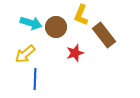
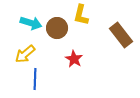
yellow L-shape: rotated 10 degrees counterclockwise
brown circle: moved 1 px right, 1 px down
brown rectangle: moved 17 px right
red star: moved 1 px left, 6 px down; rotated 24 degrees counterclockwise
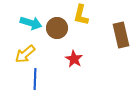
brown rectangle: rotated 25 degrees clockwise
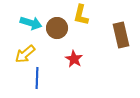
blue line: moved 2 px right, 1 px up
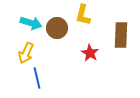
yellow L-shape: moved 2 px right
brown rectangle: rotated 15 degrees clockwise
yellow arrow: moved 1 px right, 1 px up; rotated 25 degrees counterclockwise
red star: moved 16 px right, 6 px up
blue line: rotated 15 degrees counterclockwise
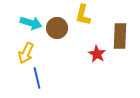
brown rectangle: moved 1 px left, 1 px down
red star: moved 7 px right, 1 px down
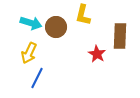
brown circle: moved 1 px left, 1 px up
yellow arrow: moved 3 px right
blue line: rotated 40 degrees clockwise
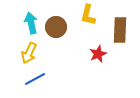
yellow L-shape: moved 5 px right
cyan arrow: rotated 120 degrees counterclockwise
brown rectangle: moved 6 px up
red star: moved 1 px right; rotated 18 degrees clockwise
blue line: moved 2 px left, 1 px down; rotated 35 degrees clockwise
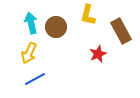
brown rectangle: moved 1 px right, 1 px down; rotated 30 degrees counterclockwise
